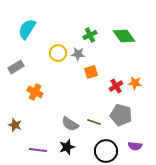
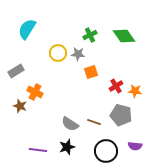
gray rectangle: moved 4 px down
orange star: moved 8 px down
brown star: moved 5 px right, 19 px up
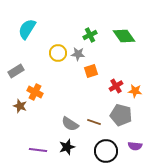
orange square: moved 1 px up
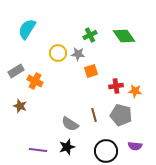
red cross: rotated 24 degrees clockwise
orange cross: moved 11 px up
brown line: moved 7 px up; rotated 56 degrees clockwise
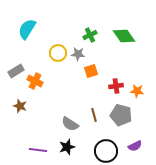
orange star: moved 2 px right
purple semicircle: rotated 32 degrees counterclockwise
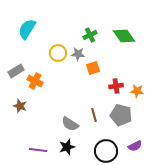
orange square: moved 2 px right, 3 px up
